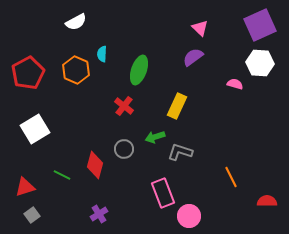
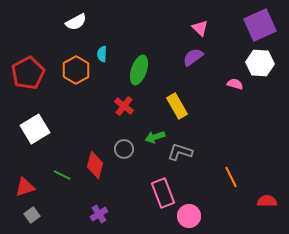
orange hexagon: rotated 8 degrees clockwise
yellow rectangle: rotated 55 degrees counterclockwise
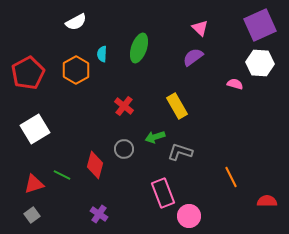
green ellipse: moved 22 px up
red triangle: moved 9 px right, 3 px up
purple cross: rotated 24 degrees counterclockwise
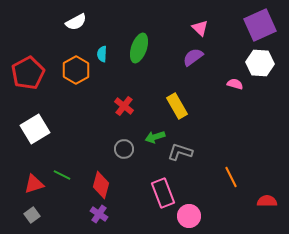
red diamond: moved 6 px right, 20 px down
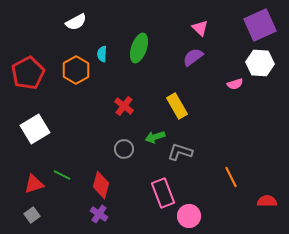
pink semicircle: rotated 147 degrees clockwise
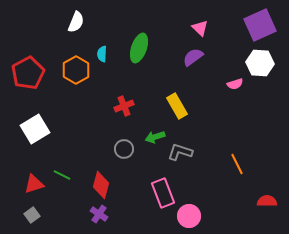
white semicircle: rotated 40 degrees counterclockwise
red cross: rotated 30 degrees clockwise
orange line: moved 6 px right, 13 px up
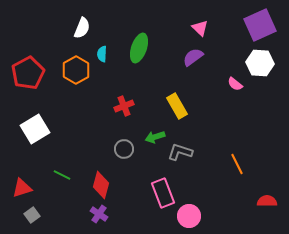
white semicircle: moved 6 px right, 6 px down
pink semicircle: rotated 56 degrees clockwise
red triangle: moved 12 px left, 4 px down
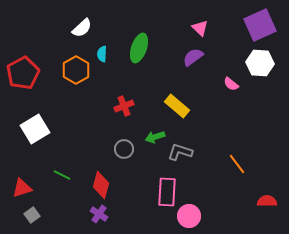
white semicircle: rotated 25 degrees clockwise
red pentagon: moved 5 px left
pink semicircle: moved 4 px left
yellow rectangle: rotated 20 degrees counterclockwise
orange line: rotated 10 degrees counterclockwise
pink rectangle: moved 4 px right, 1 px up; rotated 24 degrees clockwise
